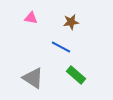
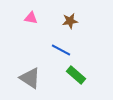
brown star: moved 1 px left, 1 px up
blue line: moved 3 px down
gray triangle: moved 3 px left
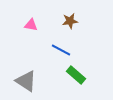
pink triangle: moved 7 px down
gray triangle: moved 4 px left, 3 px down
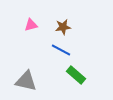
brown star: moved 7 px left, 6 px down
pink triangle: rotated 24 degrees counterclockwise
gray triangle: rotated 20 degrees counterclockwise
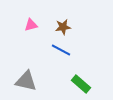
green rectangle: moved 5 px right, 9 px down
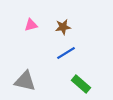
blue line: moved 5 px right, 3 px down; rotated 60 degrees counterclockwise
gray triangle: moved 1 px left
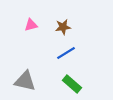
green rectangle: moved 9 px left
